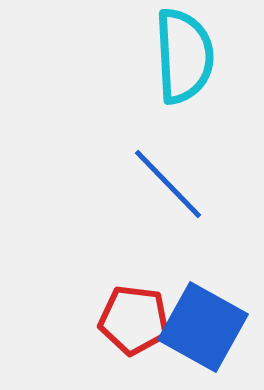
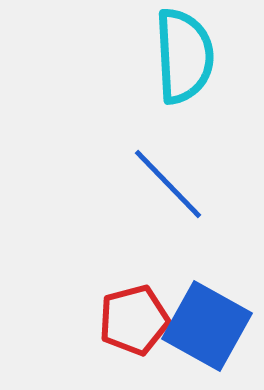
red pentagon: rotated 22 degrees counterclockwise
blue square: moved 4 px right, 1 px up
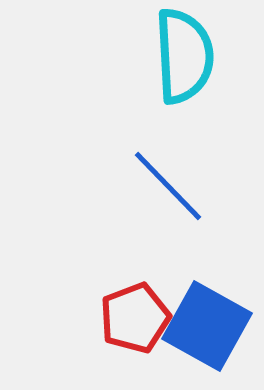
blue line: moved 2 px down
red pentagon: moved 1 px right, 2 px up; rotated 6 degrees counterclockwise
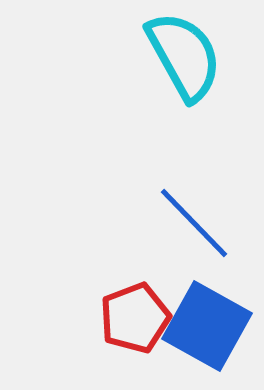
cyan semicircle: rotated 26 degrees counterclockwise
blue line: moved 26 px right, 37 px down
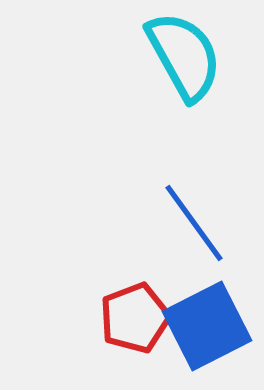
blue line: rotated 8 degrees clockwise
blue square: rotated 34 degrees clockwise
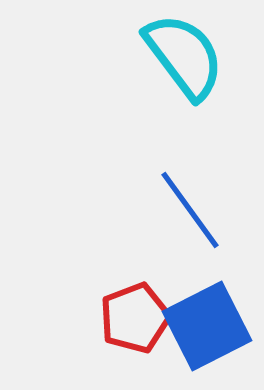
cyan semicircle: rotated 8 degrees counterclockwise
blue line: moved 4 px left, 13 px up
